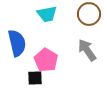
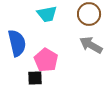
gray arrow: moved 4 px right, 5 px up; rotated 25 degrees counterclockwise
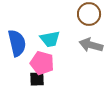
cyan trapezoid: moved 3 px right, 25 px down
gray arrow: rotated 15 degrees counterclockwise
pink pentagon: moved 4 px left, 3 px down; rotated 15 degrees counterclockwise
black square: moved 2 px right, 1 px down
